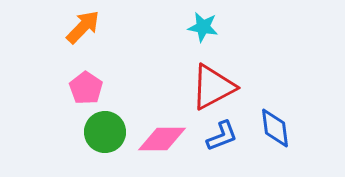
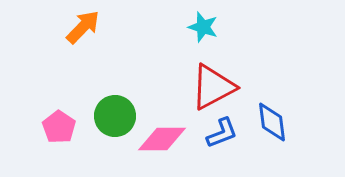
cyan star: rotated 8 degrees clockwise
pink pentagon: moved 27 px left, 39 px down
blue diamond: moved 3 px left, 6 px up
green circle: moved 10 px right, 16 px up
blue L-shape: moved 3 px up
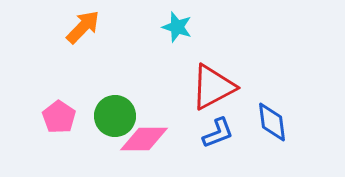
cyan star: moved 26 px left
pink pentagon: moved 10 px up
blue L-shape: moved 4 px left
pink diamond: moved 18 px left
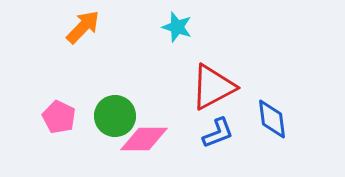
pink pentagon: rotated 8 degrees counterclockwise
blue diamond: moved 3 px up
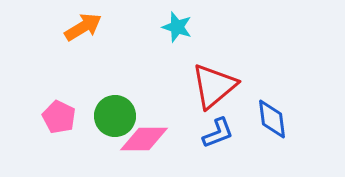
orange arrow: rotated 15 degrees clockwise
red triangle: moved 1 px right, 1 px up; rotated 12 degrees counterclockwise
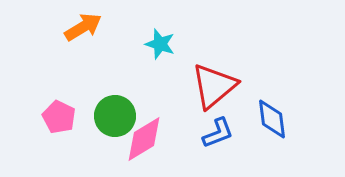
cyan star: moved 17 px left, 17 px down
pink diamond: rotated 30 degrees counterclockwise
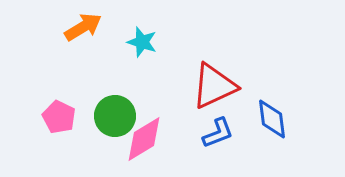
cyan star: moved 18 px left, 2 px up
red triangle: rotated 15 degrees clockwise
